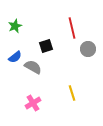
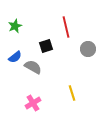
red line: moved 6 px left, 1 px up
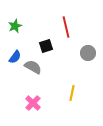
gray circle: moved 4 px down
blue semicircle: rotated 16 degrees counterclockwise
yellow line: rotated 28 degrees clockwise
pink cross: rotated 14 degrees counterclockwise
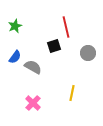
black square: moved 8 px right
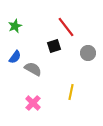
red line: rotated 25 degrees counterclockwise
gray semicircle: moved 2 px down
yellow line: moved 1 px left, 1 px up
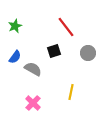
black square: moved 5 px down
